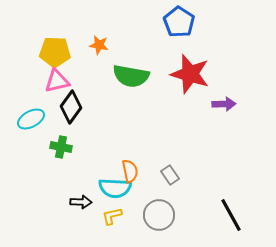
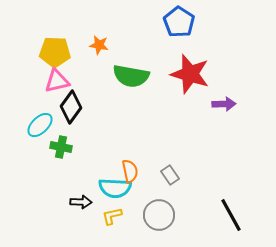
cyan ellipse: moved 9 px right, 6 px down; rotated 16 degrees counterclockwise
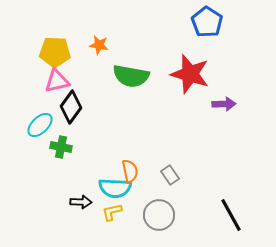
blue pentagon: moved 28 px right
yellow L-shape: moved 4 px up
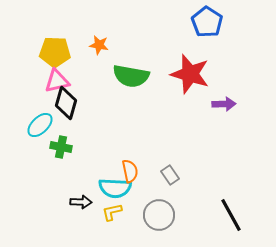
black diamond: moved 5 px left, 4 px up; rotated 20 degrees counterclockwise
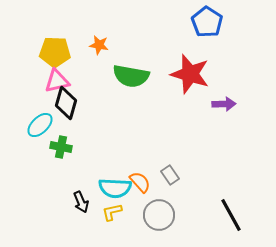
orange semicircle: moved 10 px right, 11 px down; rotated 30 degrees counterclockwise
black arrow: rotated 65 degrees clockwise
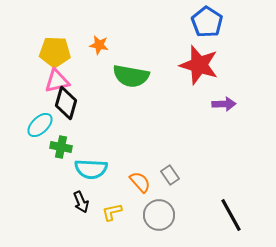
red star: moved 9 px right, 9 px up
cyan semicircle: moved 24 px left, 19 px up
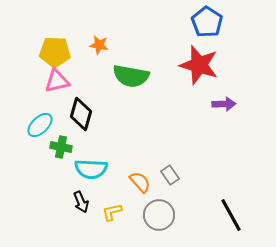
black diamond: moved 15 px right, 11 px down
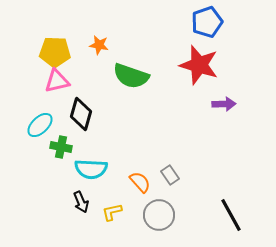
blue pentagon: rotated 20 degrees clockwise
green semicircle: rotated 9 degrees clockwise
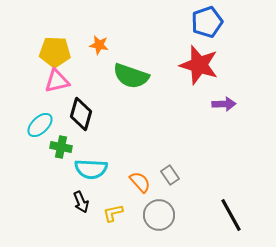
yellow L-shape: moved 1 px right, 1 px down
